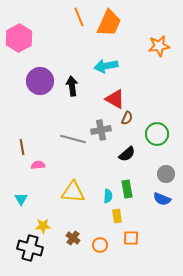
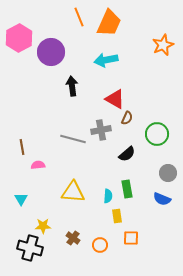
orange star: moved 4 px right, 1 px up; rotated 15 degrees counterclockwise
cyan arrow: moved 6 px up
purple circle: moved 11 px right, 29 px up
gray circle: moved 2 px right, 1 px up
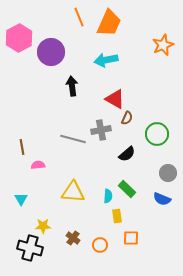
green rectangle: rotated 36 degrees counterclockwise
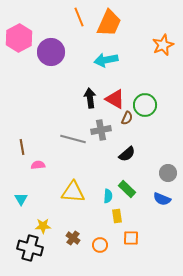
black arrow: moved 18 px right, 12 px down
green circle: moved 12 px left, 29 px up
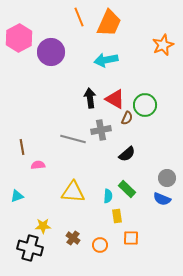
gray circle: moved 1 px left, 5 px down
cyan triangle: moved 4 px left, 3 px up; rotated 40 degrees clockwise
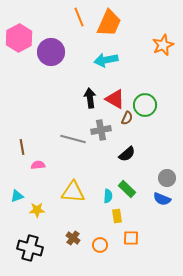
yellow star: moved 6 px left, 16 px up
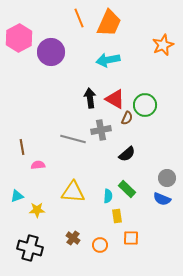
orange line: moved 1 px down
cyan arrow: moved 2 px right
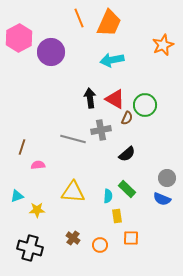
cyan arrow: moved 4 px right
brown line: rotated 28 degrees clockwise
